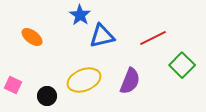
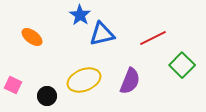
blue triangle: moved 2 px up
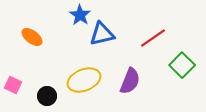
red line: rotated 8 degrees counterclockwise
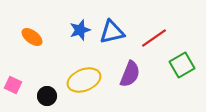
blue star: moved 15 px down; rotated 20 degrees clockwise
blue triangle: moved 10 px right, 2 px up
red line: moved 1 px right
green square: rotated 15 degrees clockwise
purple semicircle: moved 7 px up
